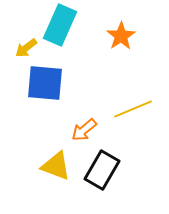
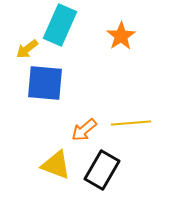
yellow arrow: moved 1 px right, 1 px down
yellow line: moved 2 px left, 14 px down; rotated 18 degrees clockwise
yellow triangle: moved 1 px up
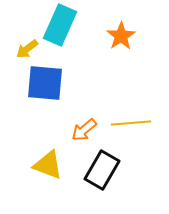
yellow triangle: moved 8 px left
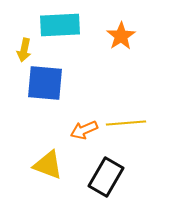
cyan rectangle: rotated 63 degrees clockwise
yellow arrow: moved 3 px left, 1 px down; rotated 40 degrees counterclockwise
yellow line: moved 5 px left
orange arrow: rotated 16 degrees clockwise
black rectangle: moved 4 px right, 7 px down
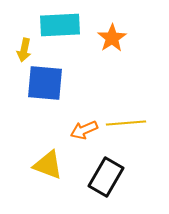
orange star: moved 9 px left, 2 px down
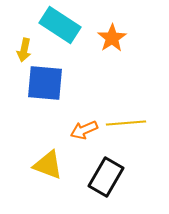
cyan rectangle: rotated 36 degrees clockwise
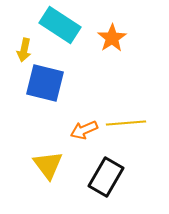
blue square: rotated 9 degrees clockwise
yellow triangle: rotated 32 degrees clockwise
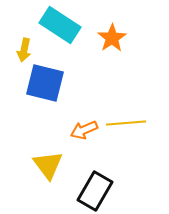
black rectangle: moved 11 px left, 14 px down
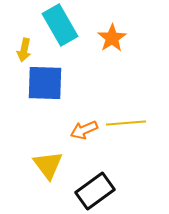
cyan rectangle: rotated 27 degrees clockwise
blue square: rotated 12 degrees counterclockwise
black rectangle: rotated 24 degrees clockwise
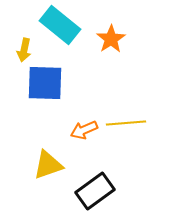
cyan rectangle: rotated 21 degrees counterclockwise
orange star: moved 1 px left, 1 px down
yellow triangle: rotated 48 degrees clockwise
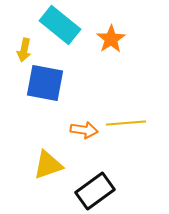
blue square: rotated 9 degrees clockwise
orange arrow: rotated 148 degrees counterclockwise
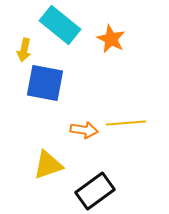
orange star: rotated 12 degrees counterclockwise
